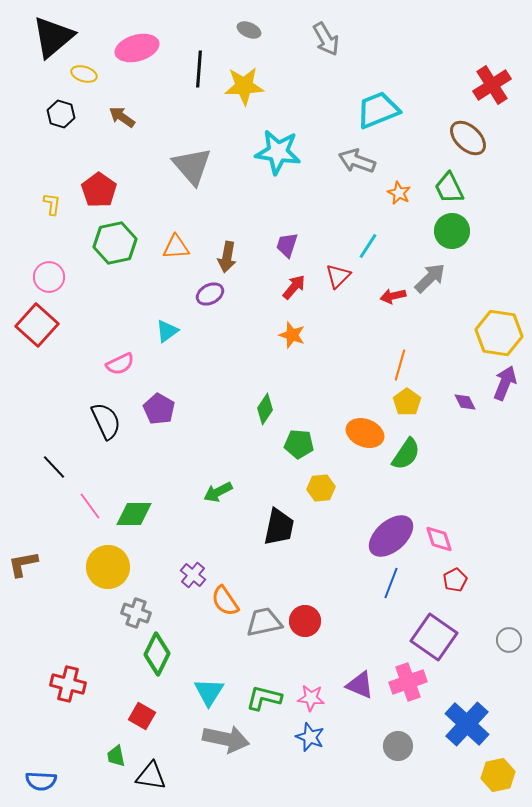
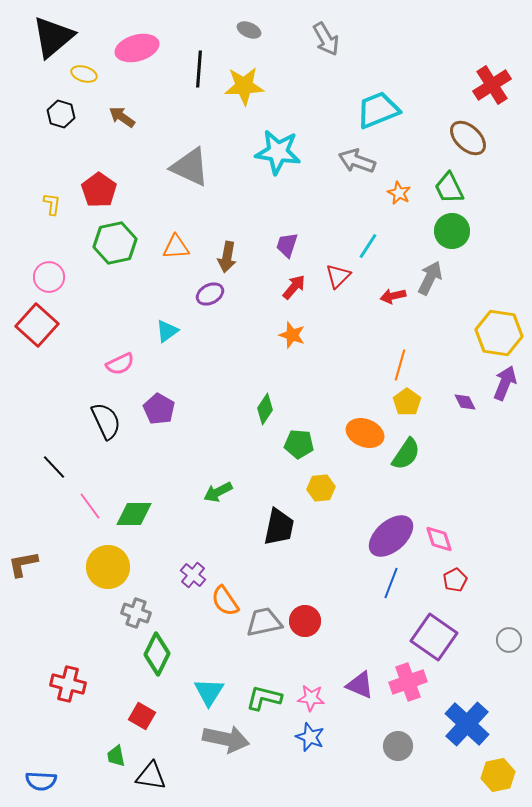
gray triangle at (192, 166): moved 2 px left, 1 px down; rotated 24 degrees counterclockwise
gray arrow at (430, 278): rotated 20 degrees counterclockwise
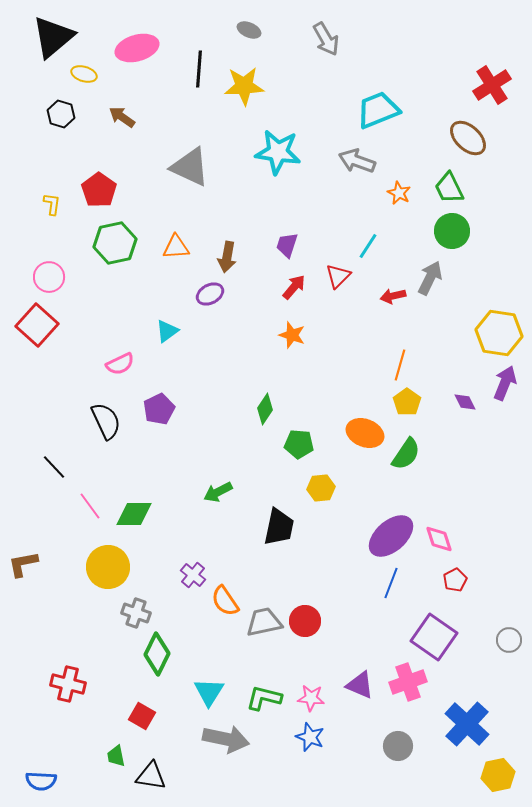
purple pentagon at (159, 409): rotated 16 degrees clockwise
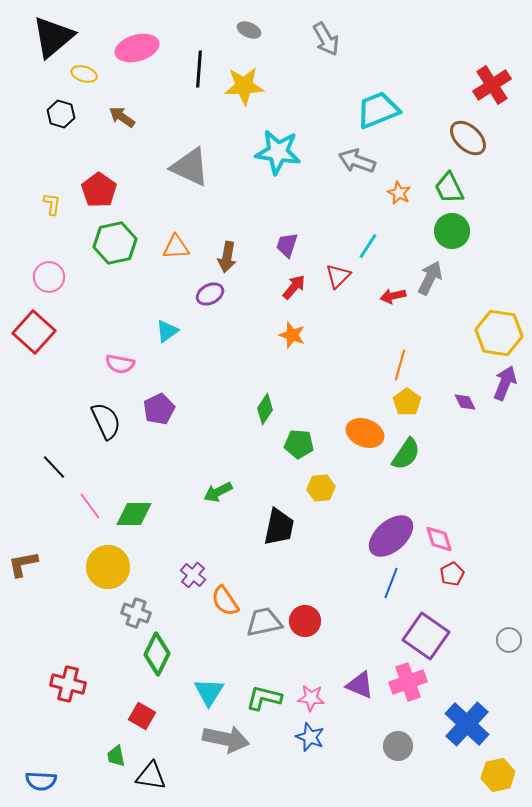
red square at (37, 325): moved 3 px left, 7 px down
pink semicircle at (120, 364): rotated 36 degrees clockwise
red pentagon at (455, 580): moved 3 px left, 6 px up
purple square at (434, 637): moved 8 px left, 1 px up
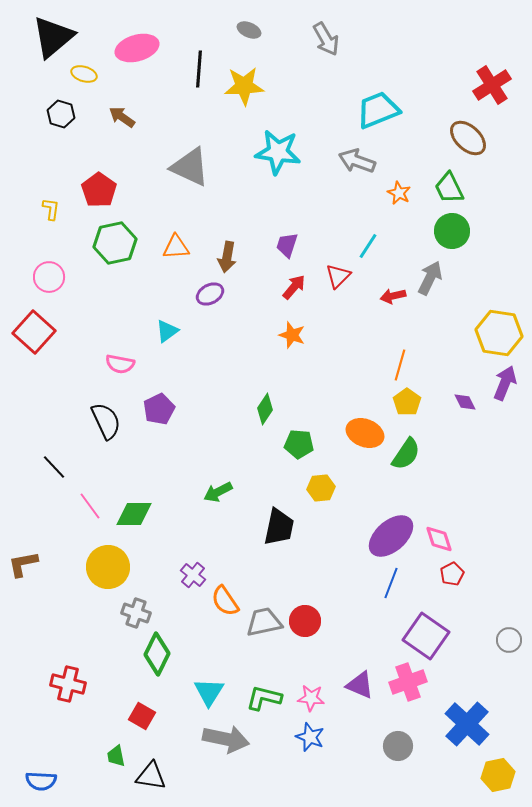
yellow L-shape at (52, 204): moved 1 px left, 5 px down
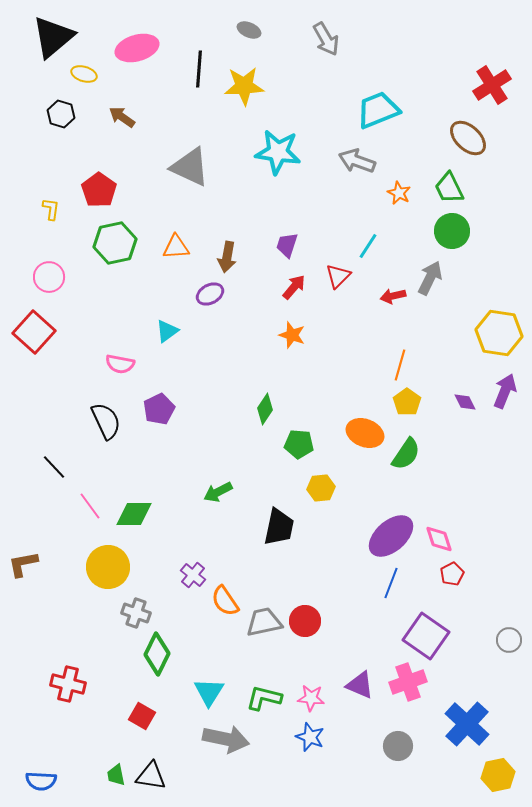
purple arrow at (505, 383): moved 8 px down
green trapezoid at (116, 756): moved 19 px down
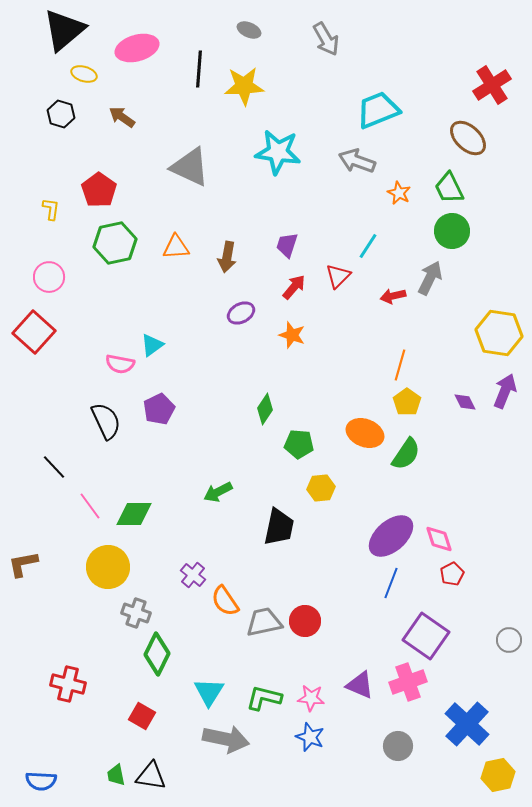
black triangle at (53, 37): moved 11 px right, 7 px up
purple ellipse at (210, 294): moved 31 px right, 19 px down
cyan triangle at (167, 331): moved 15 px left, 14 px down
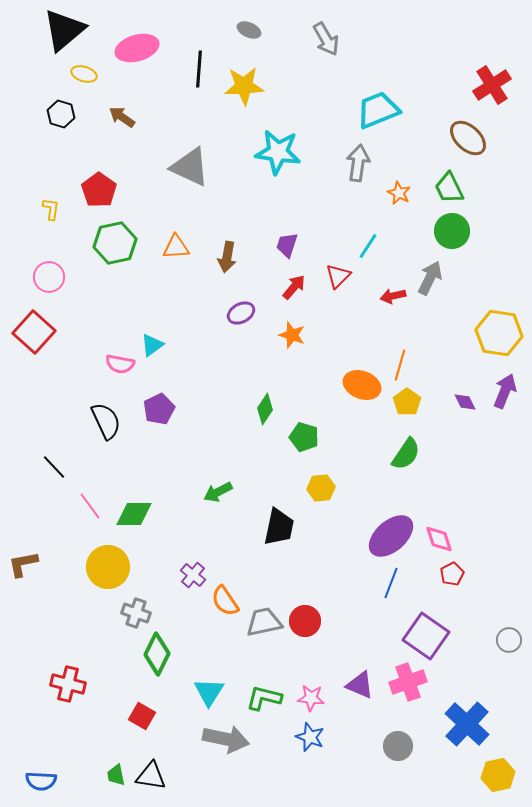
gray arrow at (357, 161): moved 1 px right, 2 px down; rotated 78 degrees clockwise
orange ellipse at (365, 433): moved 3 px left, 48 px up
green pentagon at (299, 444): moved 5 px right, 7 px up; rotated 12 degrees clockwise
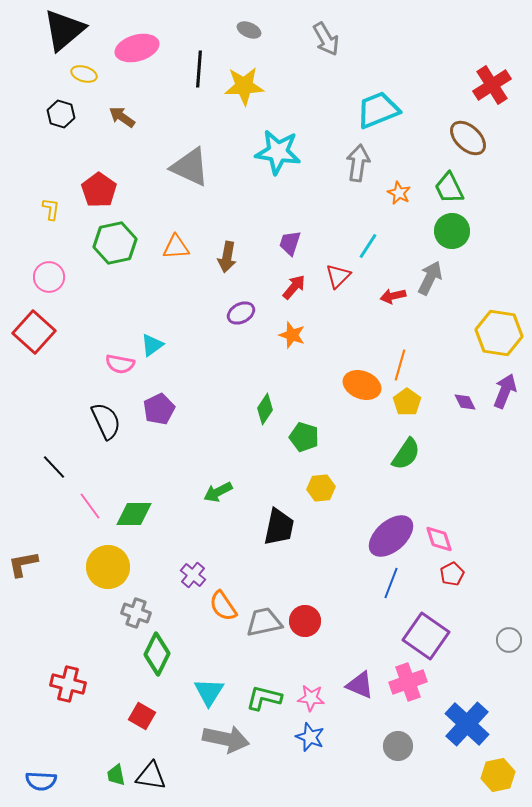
purple trapezoid at (287, 245): moved 3 px right, 2 px up
orange semicircle at (225, 601): moved 2 px left, 5 px down
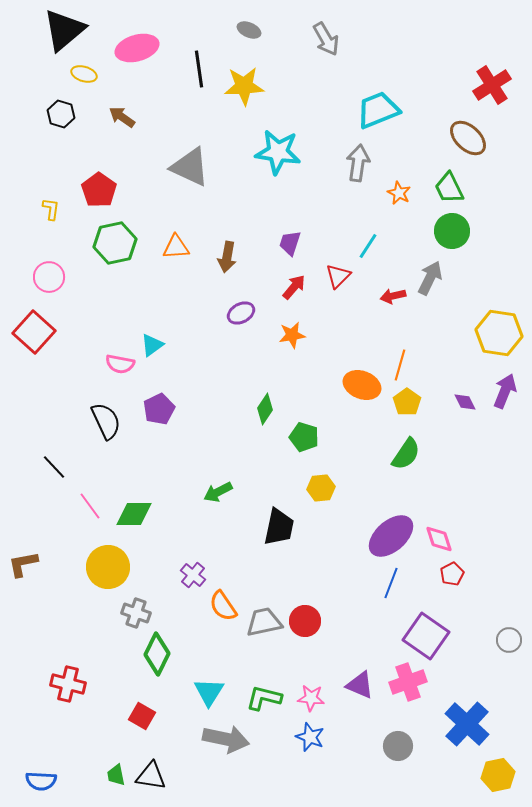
black line at (199, 69): rotated 12 degrees counterclockwise
orange star at (292, 335): rotated 28 degrees counterclockwise
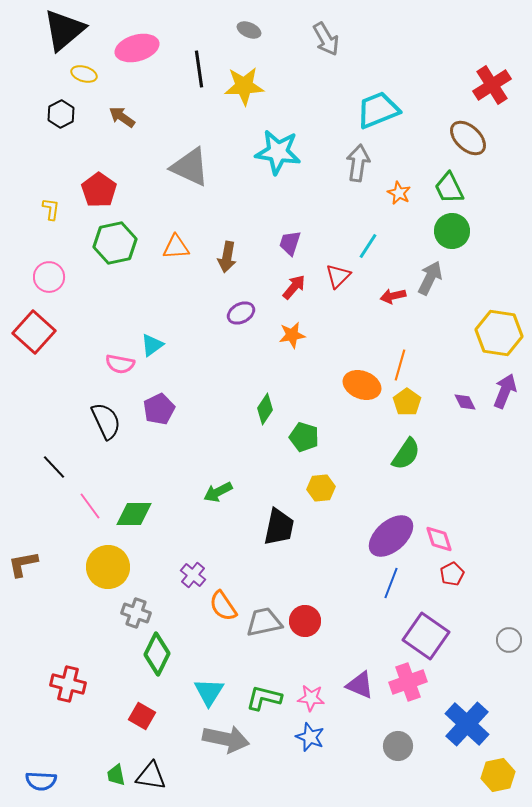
black hexagon at (61, 114): rotated 16 degrees clockwise
